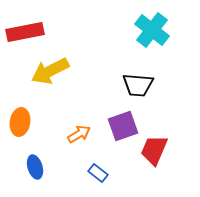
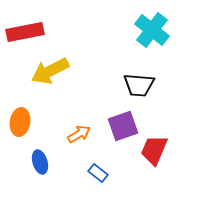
black trapezoid: moved 1 px right
blue ellipse: moved 5 px right, 5 px up
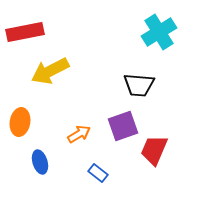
cyan cross: moved 7 px right, 2 px down; rotated 20 degrees clockwise
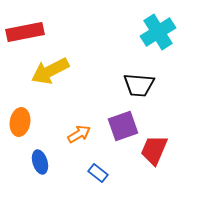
cyan cross: moved 1 px left
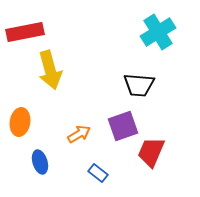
yellow arrow: moved 1 px up; rotated 78 degrees counterclockwise
red trapezoid: moved 3 px left, 2 px down
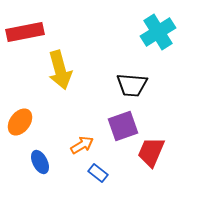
yellow arrow: moved 10 px right
black trapezoid: moved 7 px left
orange ellipse: rotated 28 degrees clockwise
orange arrow: moved 3 px right, 11 px down
blue ellipse: rotated 10 degrees counterclockwise
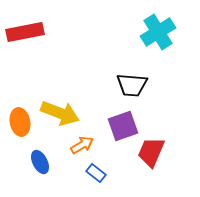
yellow arrow: moved 43 px down; rotated 54 degrees counterclockwise
orange ellipse: rotated 48 degrees counterclockwise
blue rectangle: moved 2 px left
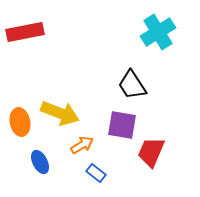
black trapezoid: rotated 52 degrees clockwise
purple square: moved 1 px left, 1 px up; rotated 28 degrees clockwise
